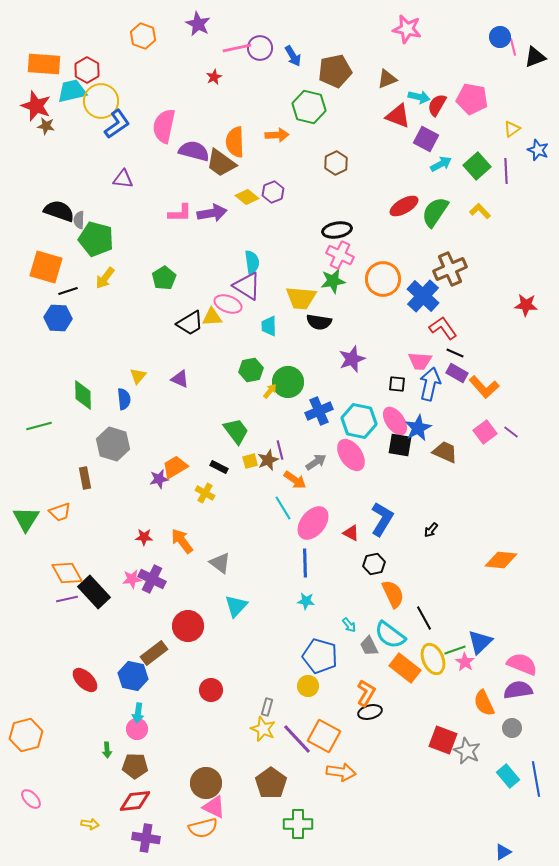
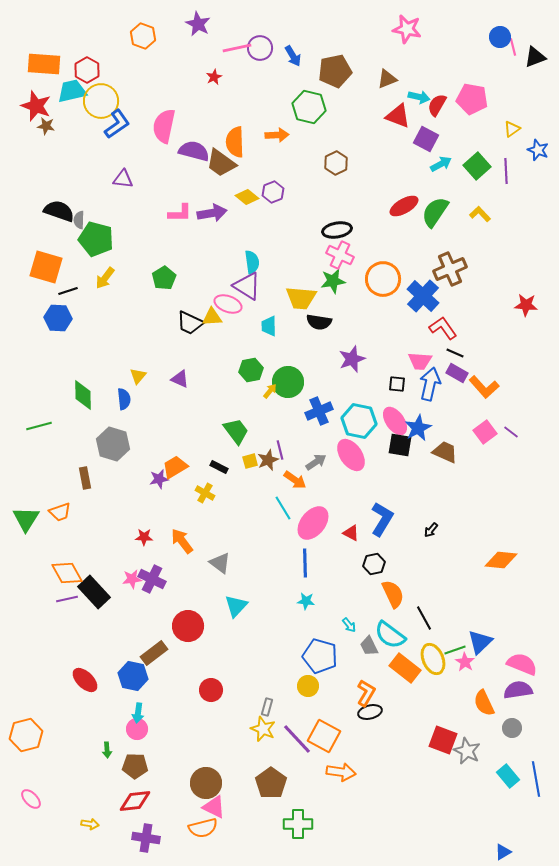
yellow L-shape at (480, 211): moved 3 px down
black trapezoid at (190, 323): rotated 56 degrees clockwise
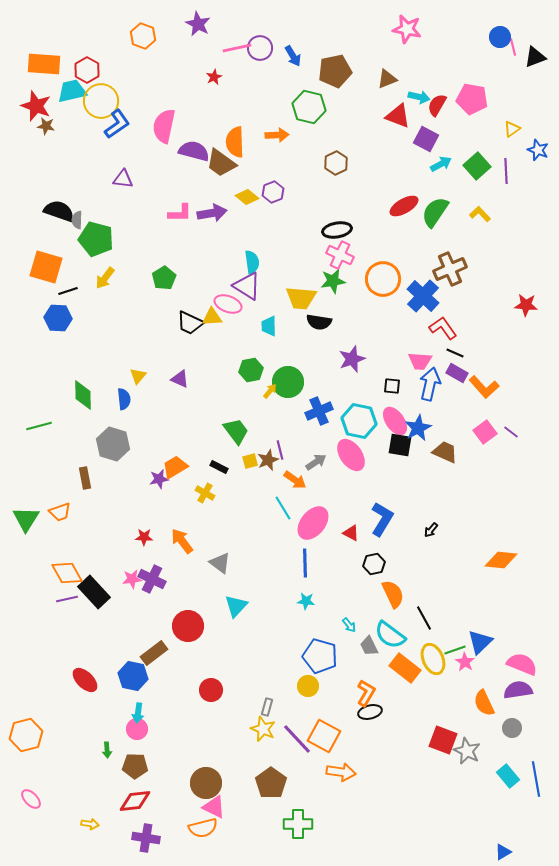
gray semicircle at (79, 220): moved 2 px left
black square at (397, 384): moved 5 px left, 2 px down
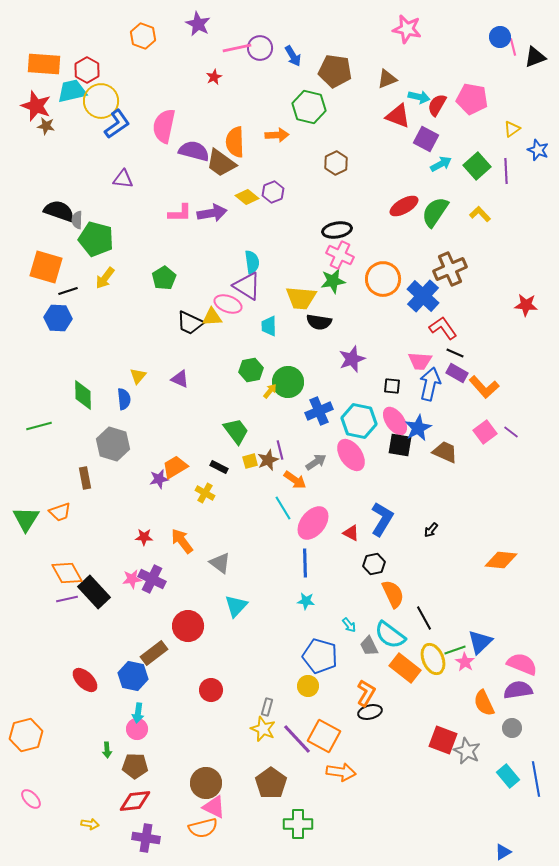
brown pentagon at (335, 71): rotated 20 degrees clockwise
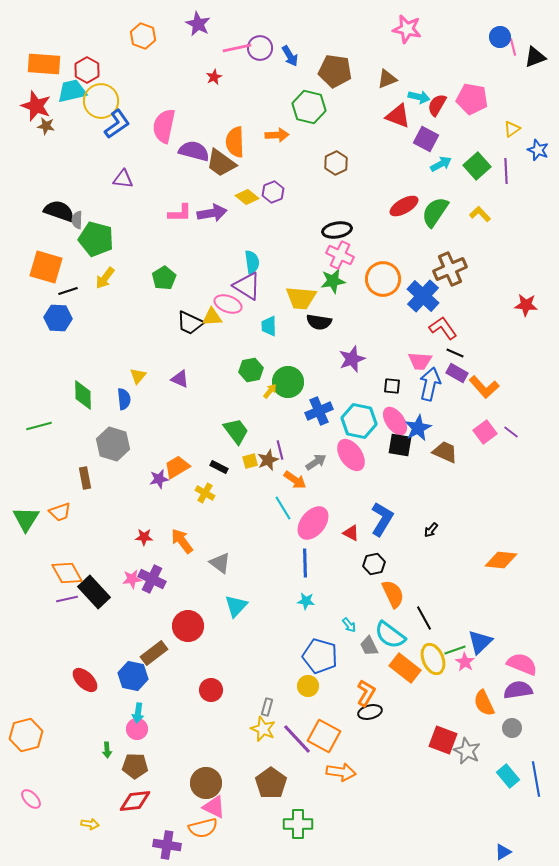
blue arrow at (293, 56): moved 3 px left
orange trapezoid at (175, 467): moved 2 px right
purple cross at (146, 838): moved 21 px right, 7 px down
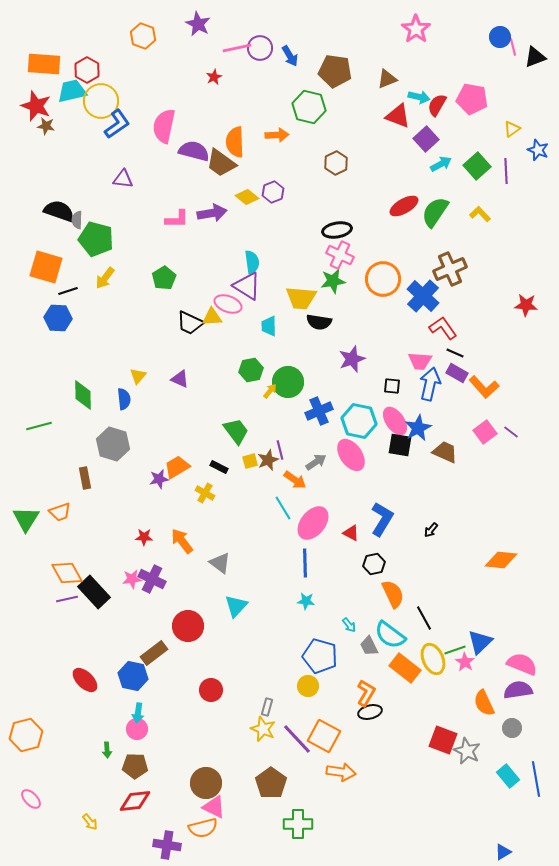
pink star at (407, 29): moved 9 px right; rotated 24 degrees clockwise
purple square at (426, 139): rotated 20 degrees clockwise
pink L-shape at (180, 213): moved 3 px left, 6 px down
yellow arrow at (90, 824): moved 2 px up; rotated 42 degrees clockwise
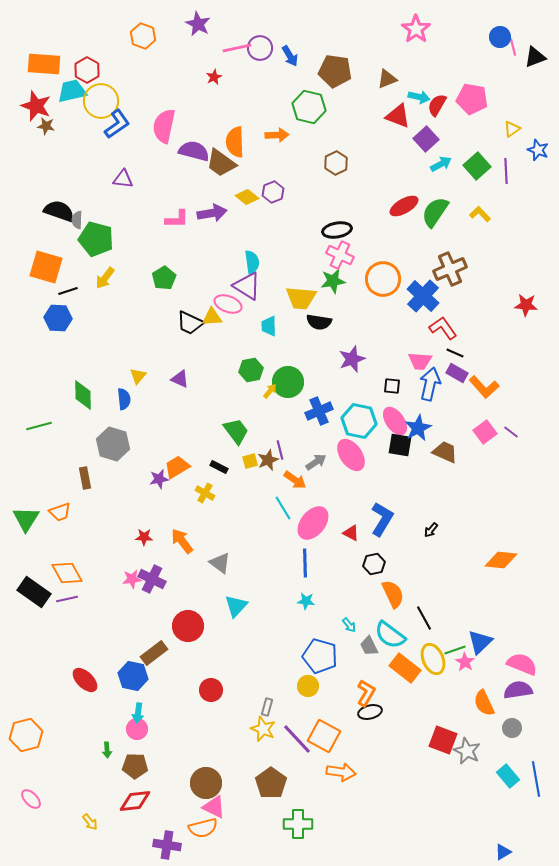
black rectangle at (94, 592): moved 60 px left; rotated 12 degrees counterclockwise
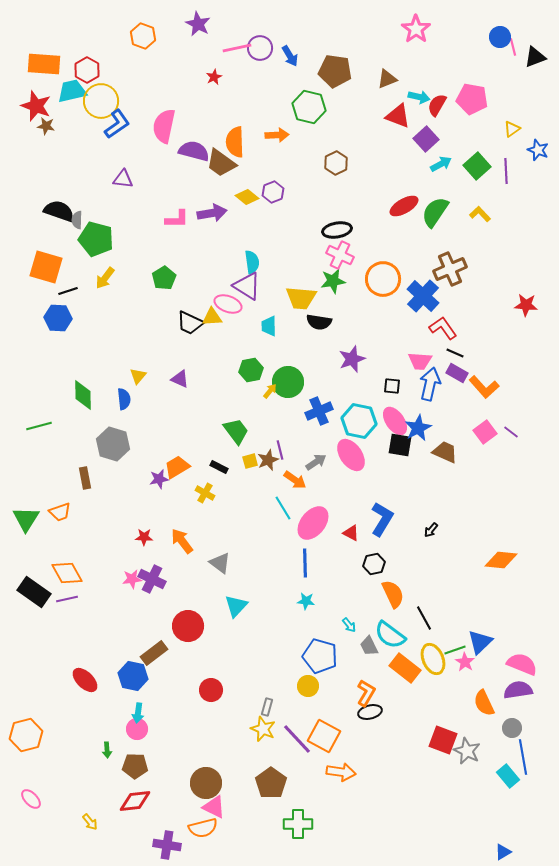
blue line at (536, 779): moved 13 px left, 22 px up
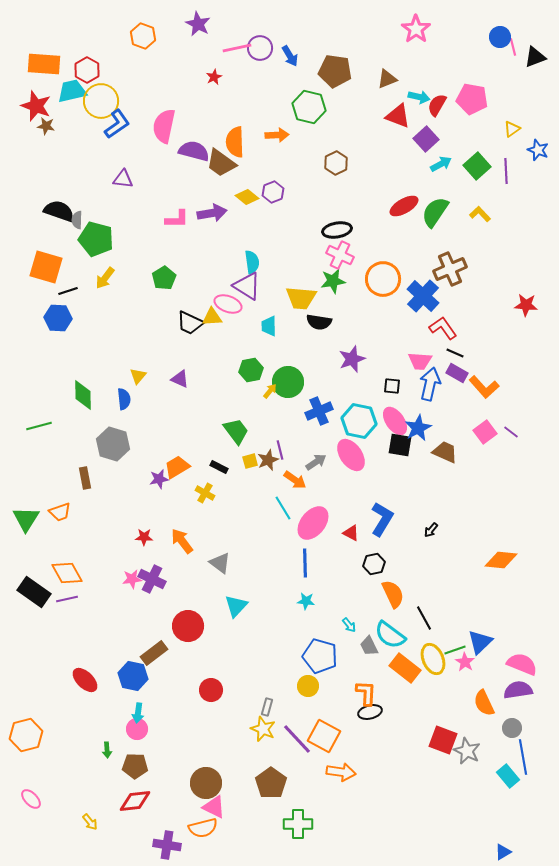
orange L-shape at (366, 693): rotated 28 degrees counterclockwise
